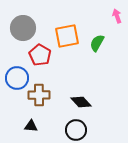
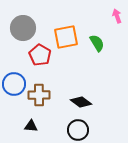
orange square: moved 1 px left, 1 px down
green semicircle: rotated 120 degrees clockwise
blue circle: moved 3 px left, 6 px down
black diamond: rotated 10 degrees counterclockwise
black circle: moved 2 px right
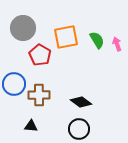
pink arrow: moved 28 px down
green semicircle: moved 3 px up
black circle: moved 1 px right, 1 px up
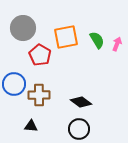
pink arrow: rotated 40 degrees clockwise
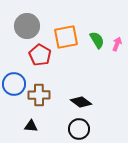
gray circle: moved 4 px right, 2 px up
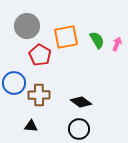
blue circle: moved 1 px up
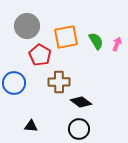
green semicircle: moved 1 px left, 1 px down
brown cross: moved 20 px right, 13 px up
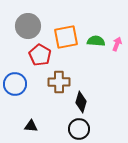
gray circle: moved 1 px right
green semicircle: rotated 54 degrees counterclockwise
blue circle: moved 1 px right, 1 px down
black diamond: rotated 70 degrees clockwise
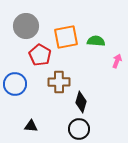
gray circle: moved 2 px left
pink arrow: moved 17 px down
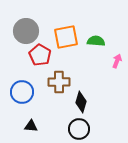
gray circle: moved 5 px down
blue circle: moved 7 px right, 8 px down
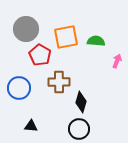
gray circle: moved 2 px up
blue circle: moved 3 px left, 4 px up
